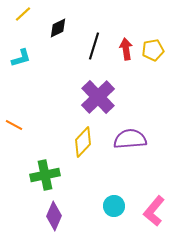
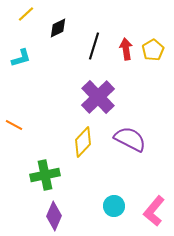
yellow line: moved 3 px right
yellow pentagon: rotated 20 degrees counterclockwise
purple semicircle: rotated 32 degrees clockwise
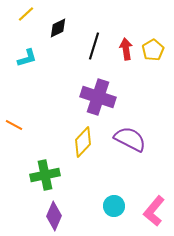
cyan L-shape: moved 6 px right
purple cross: rotated 28 degrees counterclockwise
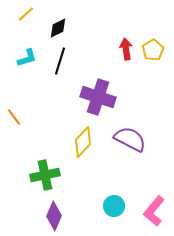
black line: moved 34 px left, 15 px down
orange line: moved 8 px up; rotated 24 degrees clockwise
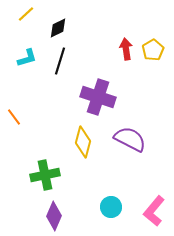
yellow diamond: rotated 28 degrees counterclockwise
cyan circle: moved 3 px left, 1 px down
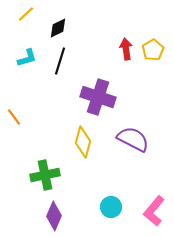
purple semicircle: moved 3 px right
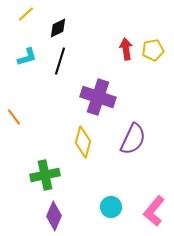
yellow pentagon: rotated 20 degrees clockwise
cyan L-shape: moved 1 px up
purple semicircle: rotated 88 degrees clockwise
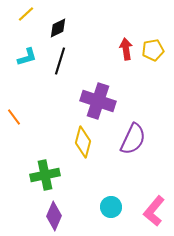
purple cross: moved 4 px down
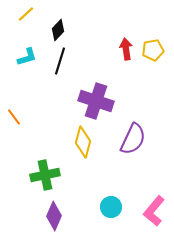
black diamond: moved 2 px down; rotated 20 degrees counterclockwise
purple cross: moved 2 px left
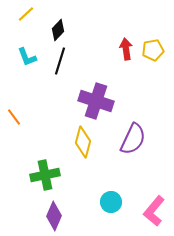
cyan L-shape: rotated 85 degrees clockwise
cyan circle: moved 5 px up
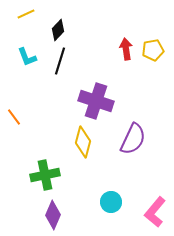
yellow line: rotated 18 degrees clockwise
pink L-shape: moved 1 px right, 1 px down
purple diamond: moved 1 px left, 1 px up
